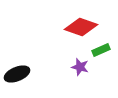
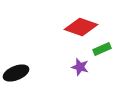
green rectangle: moved 1 px right, 1 px up
black ellipse: moved 1 px left, 1 px up
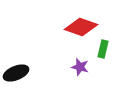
green rectangle: moved 1 px right; rotated 54 degrees counterclockwise
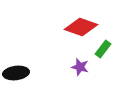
green rectangle: rotated 24 degrees clockwise
black ellipse: rotated 15 degrees clockwise
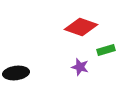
green rectangle: moved 3 px right, 1 px down; rotated 36 degrees clockwise
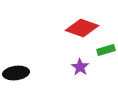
red diamond: moved 1 px right, 1 px down
purple star: rotated 18 degrees clockwise
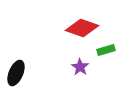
black ellipse: rotated 60 degrees counterclockwise
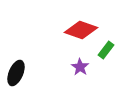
red diamond: moved 1 px left, 2 px down
green rectangle: rotated 36 degrees counterclockwise
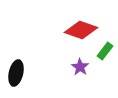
green rectangle: moved 1 px left, 1 px down
black ellipse: rotated 10 degrees counterclockwise
